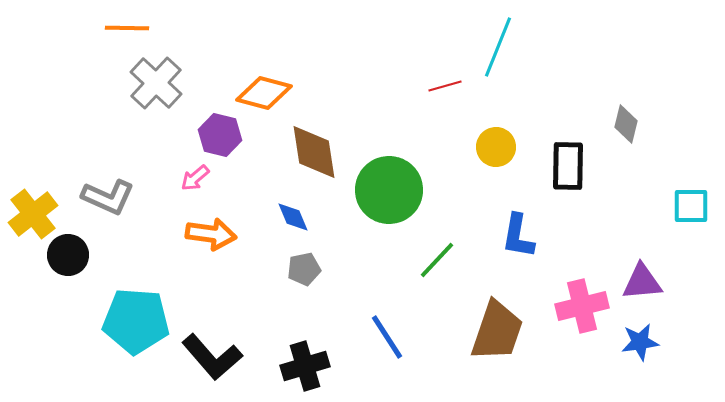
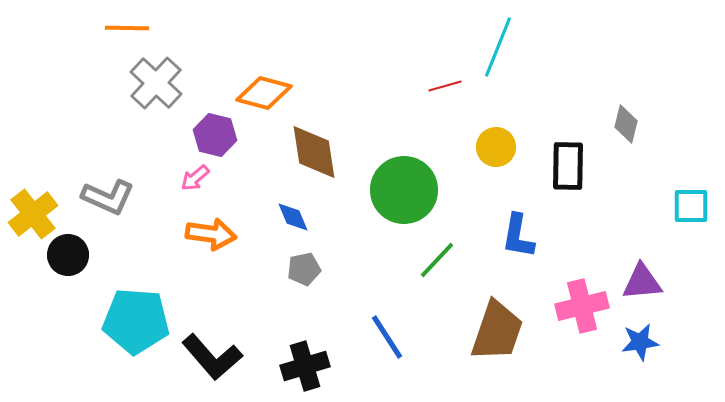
purple hexagon: moved 5 px left
green circle: moved 15 px right
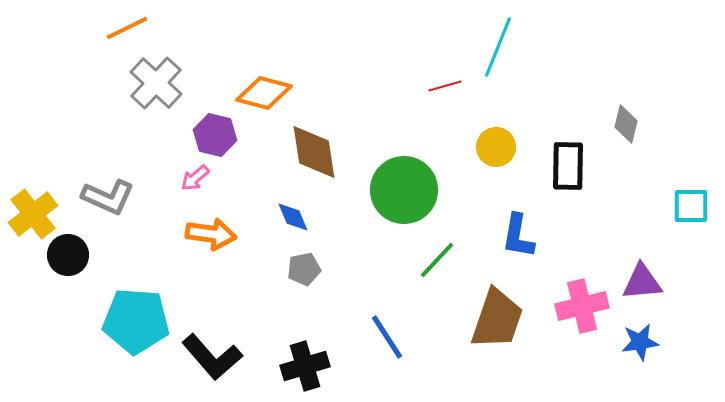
orange line: rotated 27 degrees counterclockwise
brown trapezoid: moved 12 px up
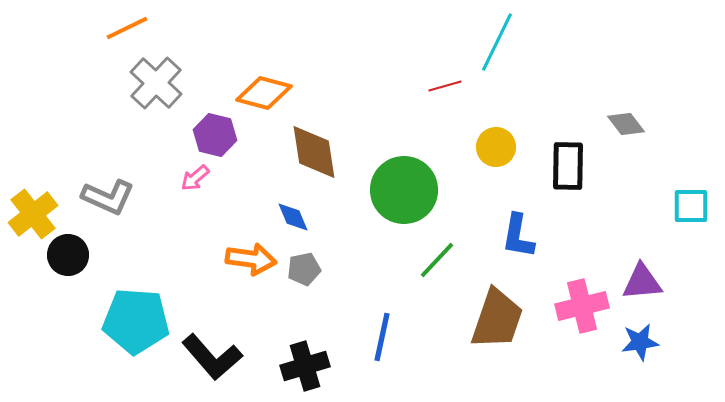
cyan line: moved 1 px left, 5 px up; rotated 4 degrees clockwise
gray diamond: rotated 51 degrees counterclockwise
orange arrow: moved 40 px right, 25 px down
blue line: moved 5 px left; rotated 45 degrees clockwise
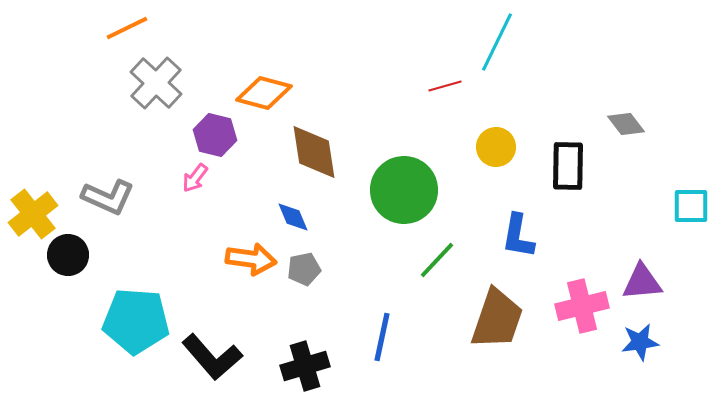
pink arrow: rotated 12 degrees counterclockwise
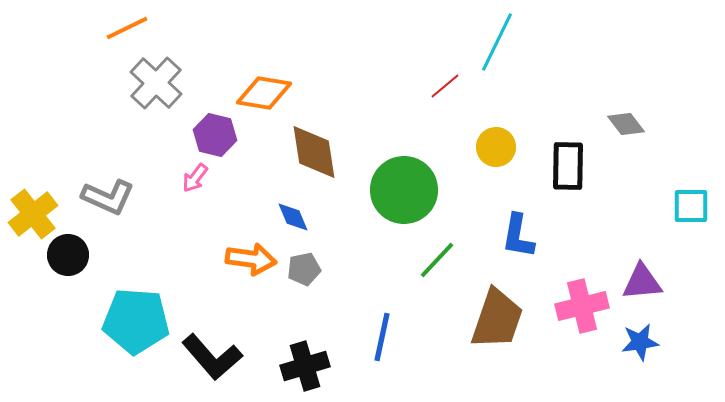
red line: rotated 24 degrees counterclockwise
orange diamond: rotated 6 degrees counterclockwise
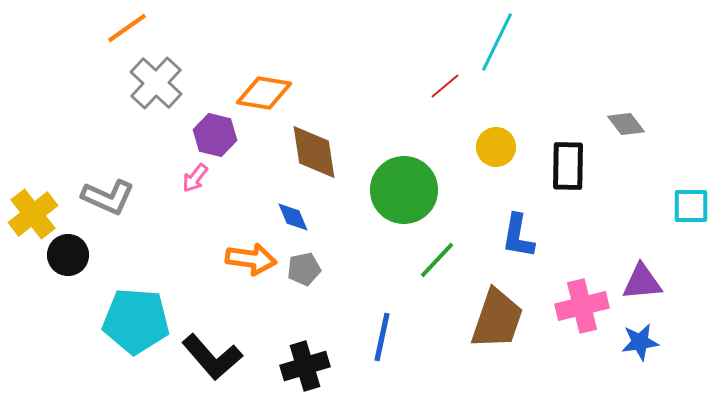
orange line: rotated 9 degrees counterclockwise
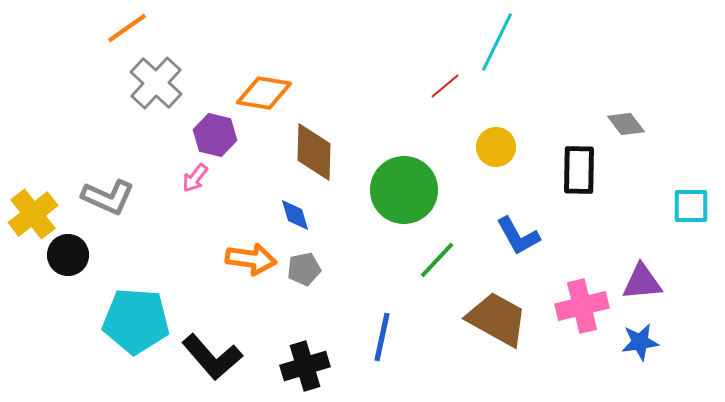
brown diamond: rotated 10 degrees clockwise
black rectangle: moved 11 px right, 4 px down
blue diamond: moved 2 px right, 2 px up; rotated 6 degrees clockwise
blue L-shape: rotated 39 degrees counterclockwise
brown trapezoid: rotated 80 degrees counterclockwise
